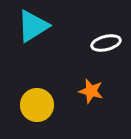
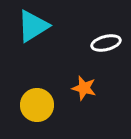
orange star: moved 7 px left, 3 px up
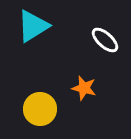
white ellipse: moved 1 px left, 3 px up; rotated 56 degrees clockwise
yellow circle: moved 3 px right, 4 px down
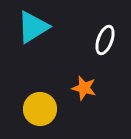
cyan triangle: moved 1 px down
white ellipse: rotated 68 degrees clockwise
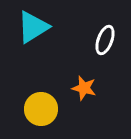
yellow circle: moved 1 px right
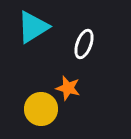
white ellipse: moved 21 px left, 4 px down
orange star: moved 16 px left
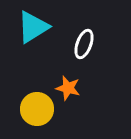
yellow circle: moved 4 px left
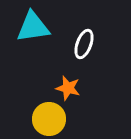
cyan triangle: rotated 24 degrees clockwise
yellow circle: moved 12 px right, 10 px down
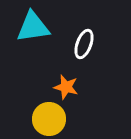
orange star: moved 2 px left, 1 px up
